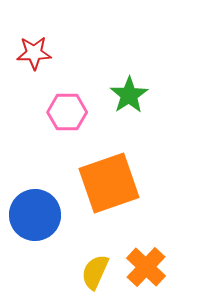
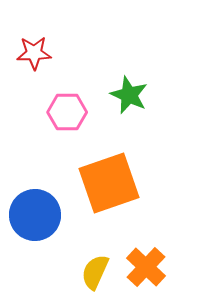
green star: rotated 15 degrees counterclockwise
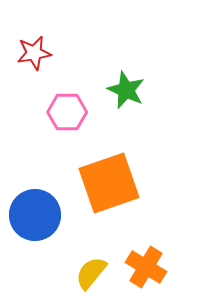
red star: rotated 8 degrees counterclockwise
green star: moved 3 px left, 5 px up
orange cross: rotated 12 degrees counterclockwise
yellow semicircle: moved 4 px left, 1 px down; rotated 15 degrees clockwise
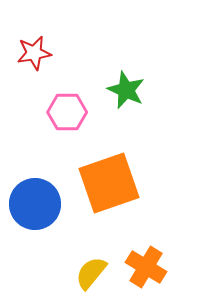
blue circle: moved 11 px up
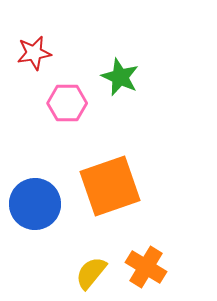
green star: moved 6 px left, 13 px up
pink hexagon: moved 9 px up
orange square: moved 1 px right, 3 px down
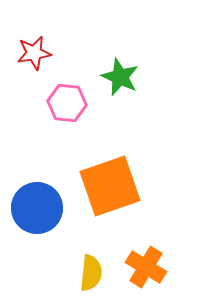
pink hexagon: rotated 6 degrees clockwise
blue circle: moved 2 px right, 4 px down
yellow semicircle: rotated 147 degrees clockwise
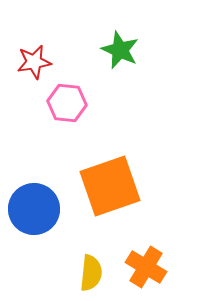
red star: moved 9 px down
green star: moved 27 px up
blue circle: moved 3 px left, 1 px down
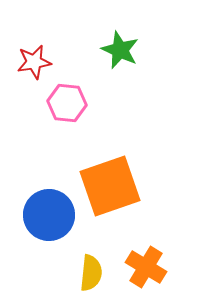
blue circle: moved 15 px right, 6 px down
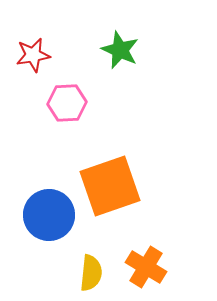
red star: moved 1 px left, 7 px up
pink hexagon: rotated 9 degrees counterclockwise
